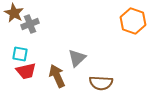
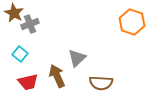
orange hexagon: moved 1 px left, 1 px down
cyan square: rotated 28 degrees clockwise
red trapezoid: moved 2 px right, 11 px down
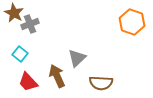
red trapezoid: rotated 60 degrees clockwise
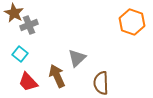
gray cross: moved 1 px left, 1 px down
brown semicircle: rotated 85 degrees clockwise
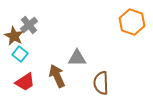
brown star: moved 23 px down
gray cross: rotated 18 degrees counterclockwise
gray triangle: rotated 42 degrees clockwise
red trapezoid: moved 3 px left; rotated 80 degrees counterclockwise
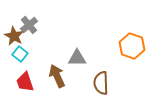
orange hexagon: moved 24 px down
red trapezoid: rotated 105 degrees clockwise
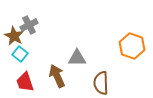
gray cross: rotated 12 degrees clockwise
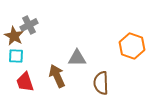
cyan square: moved 4 px left, 2 px down; rotated 35 degrees counterclockwise
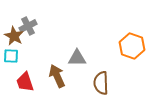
gray cross: moved 1 px left, 1 px down
cyan square: moved 5 px left
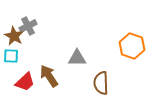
brown arrow: moved 8 px left; rotated 10 degrees counterclockwise
red trapezoid: rotated 115 degrees counterclockwise
